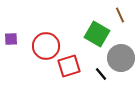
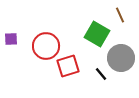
red square: moved 1 px left
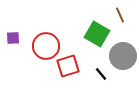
purple square: moved 2 px right, 1 px up
gray circle: moved 2 px right, 2 px up
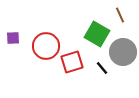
gray circle: moved 4 px up
red square: moved 4 px right, 4 px up
black line: moved 1 px right, 6 px up
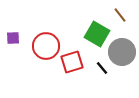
brown line: rotated 14 degrees counterclockwise
gray circle: moved 1 px left
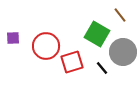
gray circle: moved 1 px right
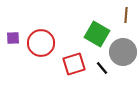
brown line: moved 6 px right; rotated 42 degrees clockwise
red circle: moved 5 px left, 3 px up
red square: moved 2 px right, 2 px down
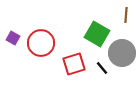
purple square: rotated 32 degrees clockwise
gray circle: moved 1 px left, 1 px down
